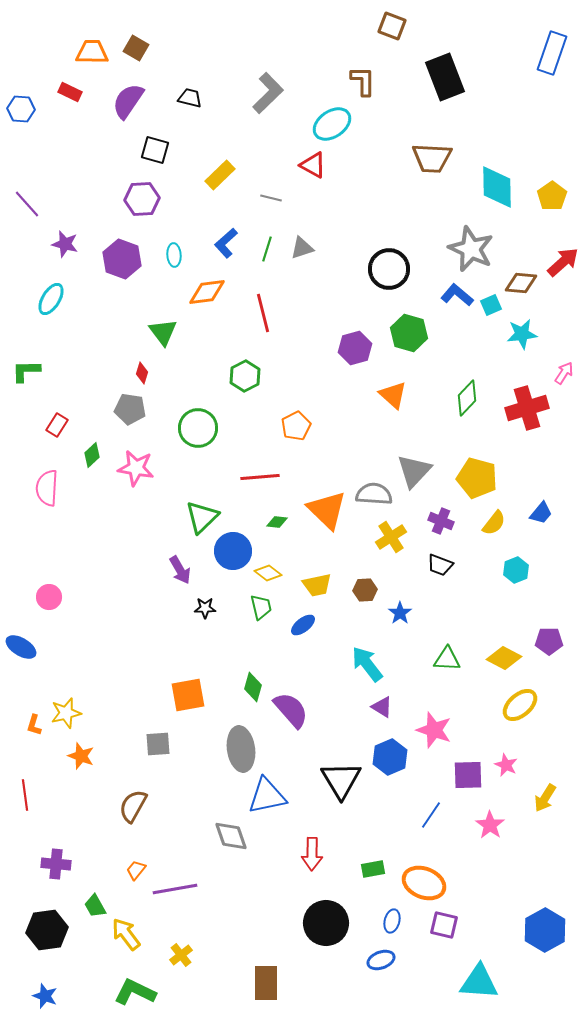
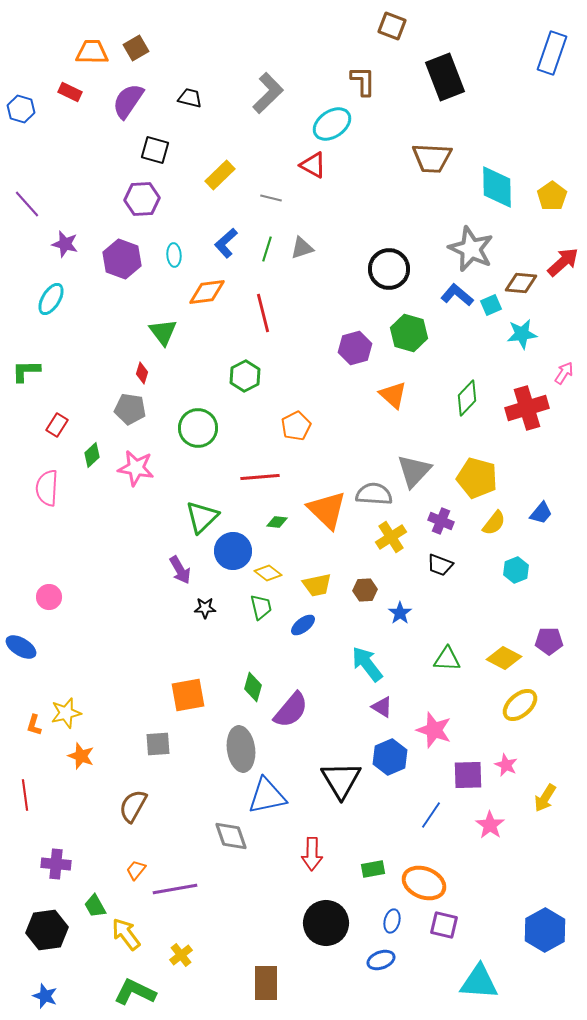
brown square at (136, 48): rotated 30 degrees clockwise
blue hexagon at (21, 109): rotated 12 degrees clockwise
purple semicircle at (291, 710): rotated 81 degrees clockwise
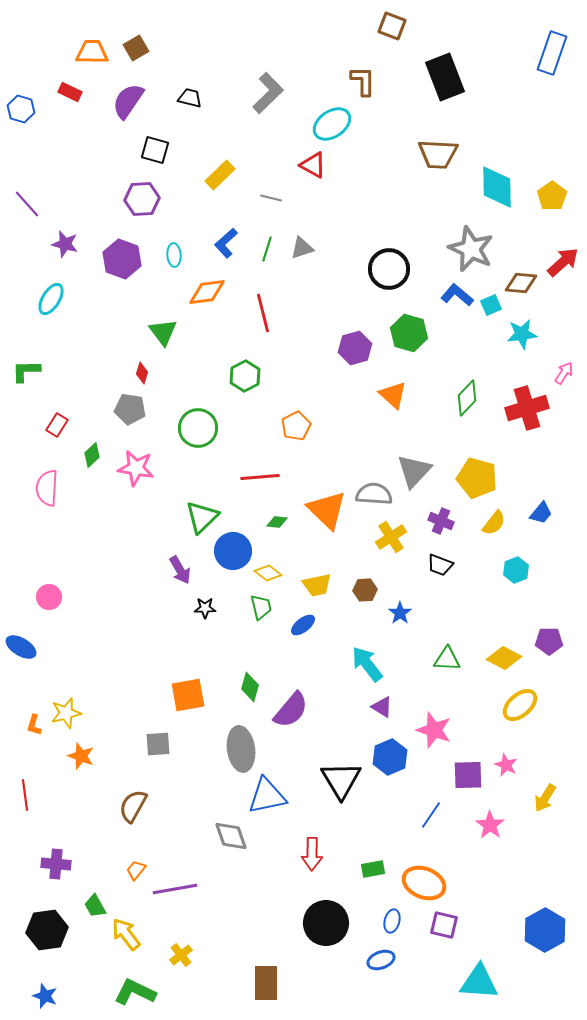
brown trapezoid at (432, 158): moved 6 px right, 4 px up
green diamond at (253, 687): moved 3 px left
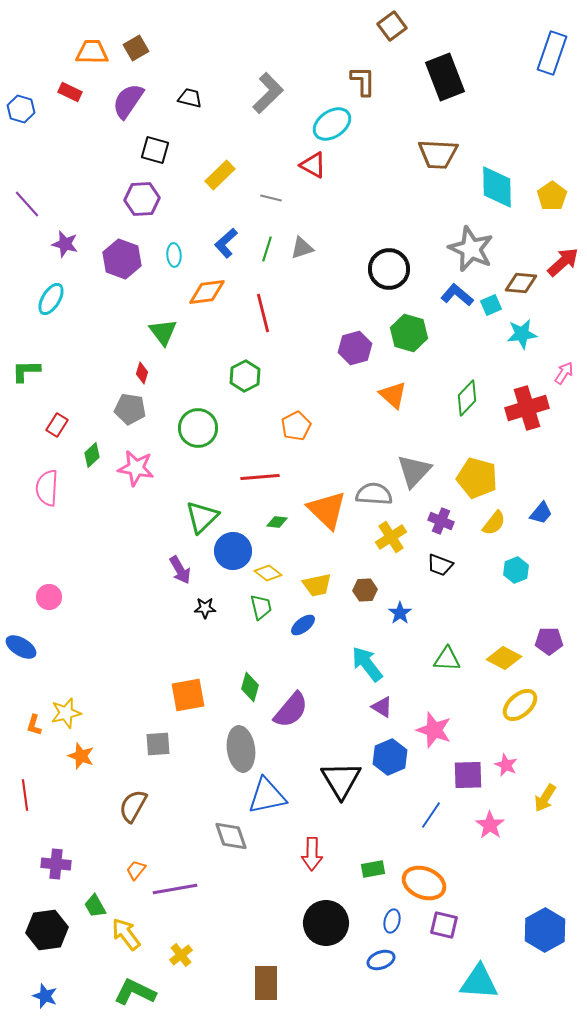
brown square at (392, 26): rotated 32 degrees clockwise
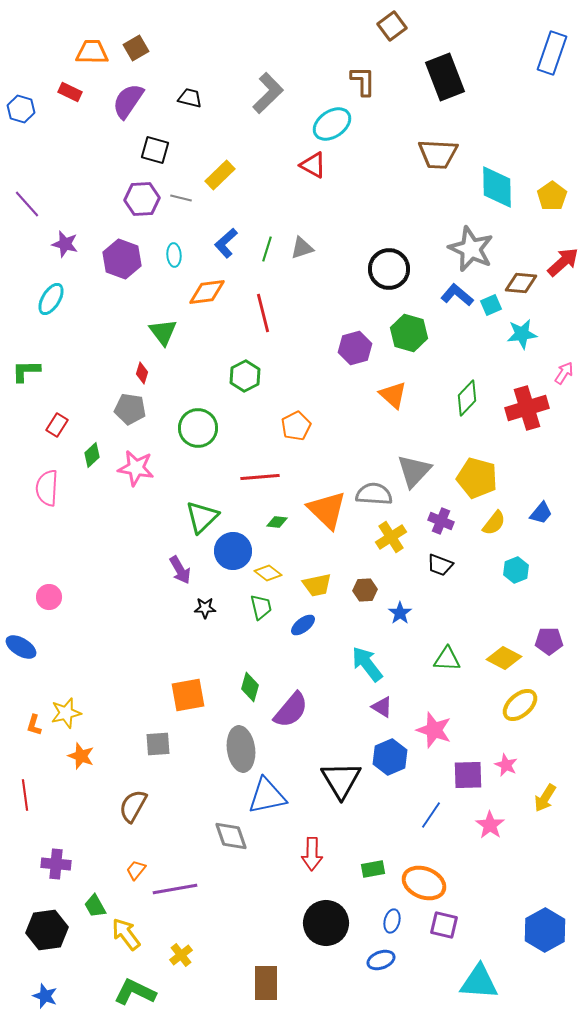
gray line at (271, 198): moved 90 px left
